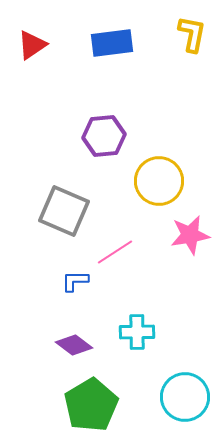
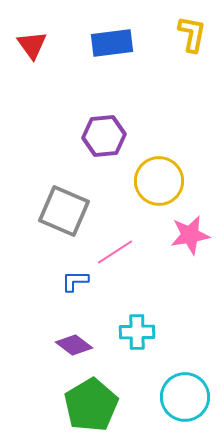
red triangle: rotated 32 degrees counterclockwise
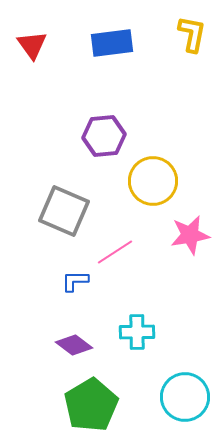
yellow circle: moved 6 px left
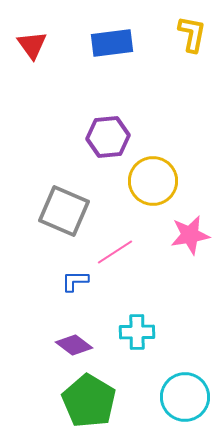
purple hexagon: moved 4 px right, 1 px down
green pentagon: moved 2 px left, 4 px up; rotated 10 degrees counterclockwise
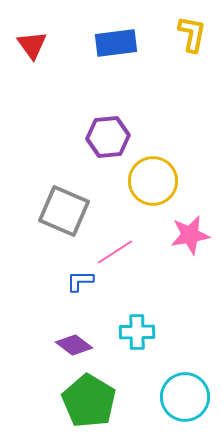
blue rectangle: moved 4 px right
blue L-shape: moved 5 px right
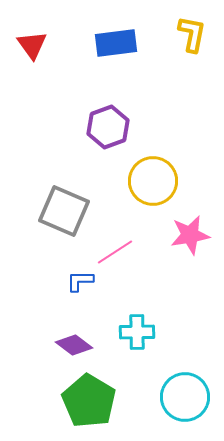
purple hexagon: moved 10 px up; rotated 15 degrees counterclockwise
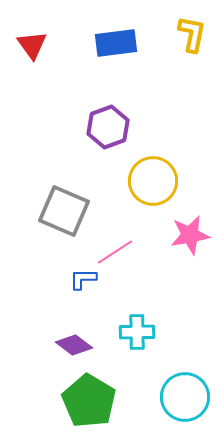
blue L-shape: moved 3 px right, 2 px up
